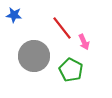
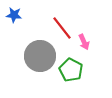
gray circle: moved 6 px right
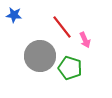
red line: moved 1 px up
pink arrow: moved 1 px right, 2 px up
green pentagon: moved 1 px left, 2 px up; rotated 10 degrees counterclockwise
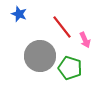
blue star: moved 5 px right, 1 px up; rotated 14 degrees clockwise
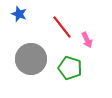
pink arrow: moved 2 px right
gray circle: moved 9 px left, 3 px down
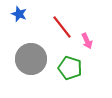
pink arrow: moved 1 px down
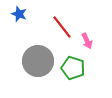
gray circle: moved 7 px right, 2 px down
green pentagon: moved 3 px right
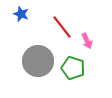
blue star: moved 2 px right
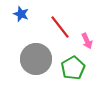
red line: moved 2 px left
gray circle: moved 2 px left, 2 px up
green pentagon: rotated 25 degrees clockwise
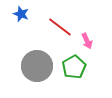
red line: rotated 15 degrees counterclockwise
gray circle: moved 1 px right, 7 px down
green pentagon: moved 1 px right, 1 px up
